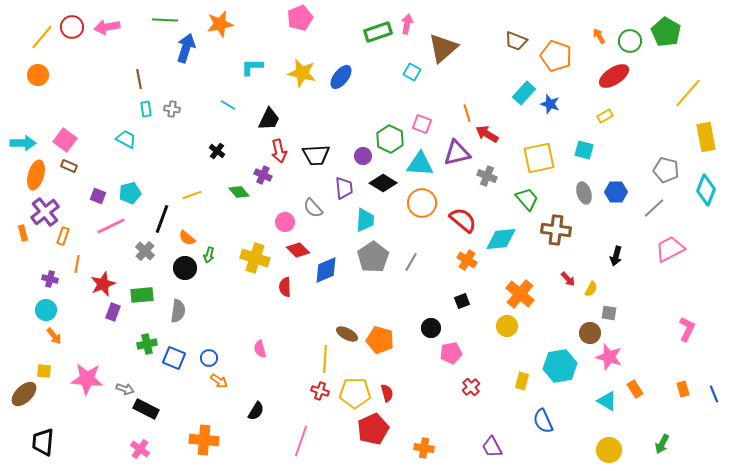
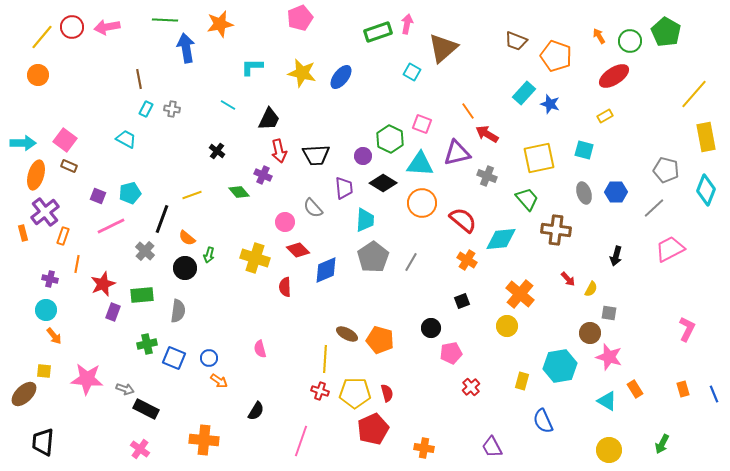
blue arrow at (186, 48): rotated 28 degrees counterclockwise
yellow line at (688, 93): moved 6 px right, 1 px down
cyan rectangle at (146, 109): rotated 35 degrees clockwise
orange line at (467, 113): moved 1 px right, 2 px up; rotated 18 degrees counterclockwise
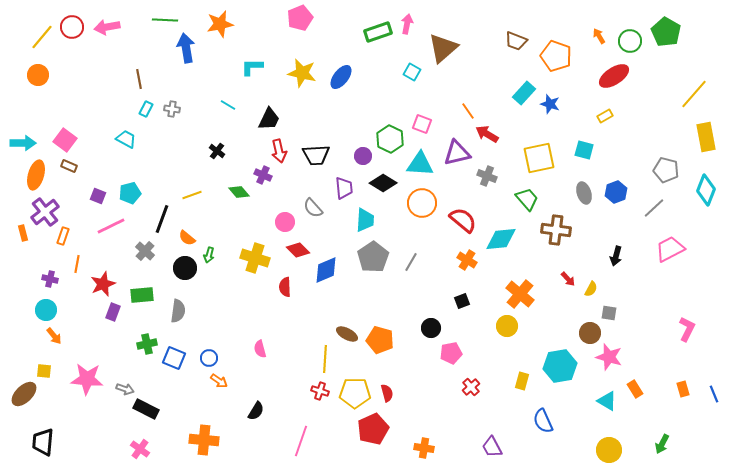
blue hexagon at (616, 192): rotated 20 degrees counterclockwise
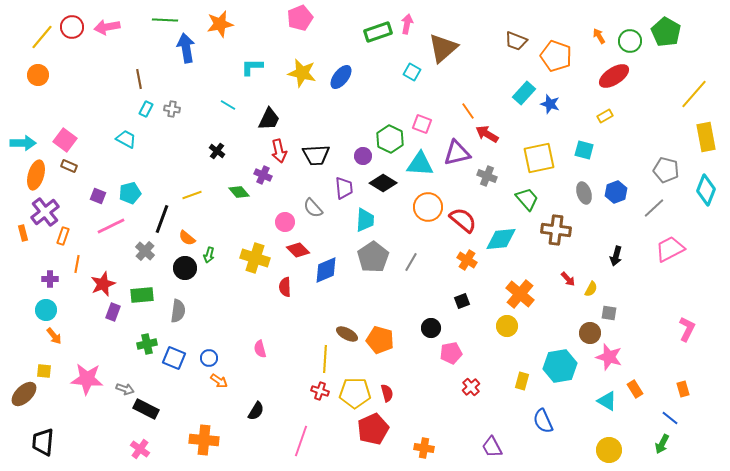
orange circle at (422, 203): moved 6 px right, 4 px down
purple cross at (50, 279): rotated 14 degrees counterclockwise
blue line at (714, 394): moved 44 px left, 24 px down; rotated 30 degrees counterclockwise
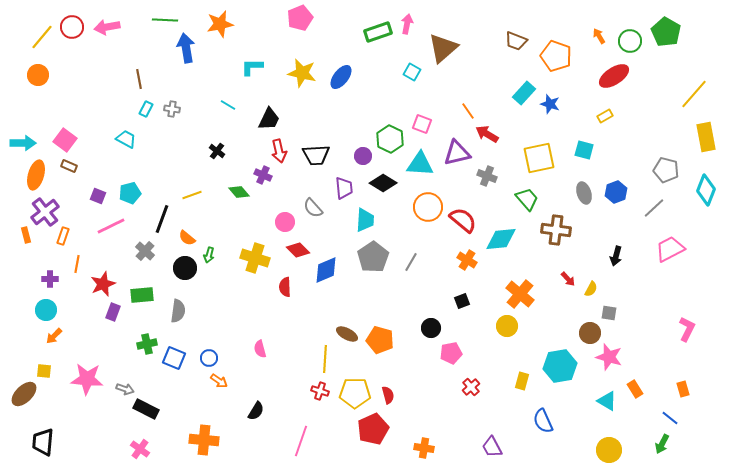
orange rectangle at (23, 233): moved 3 px right, 2 px down
orange arrow at (54, 336): rotated 84 degrees clockwise
red semicircle at (387, 393): moved 1 px right, 2 px down
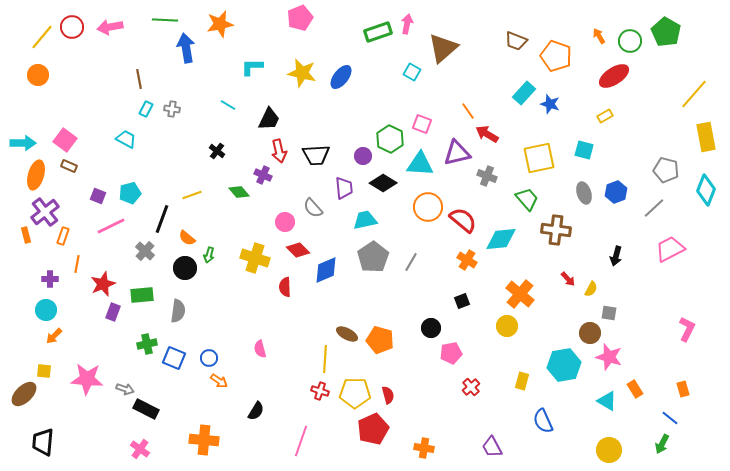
pink arrow at (107, 27): moved 3 px right
cyan trapezoid at (365, 220): rotated 105 degrees counterclockwise
cyan hexagon at (560, 366): moved 4 px right, 1 px up
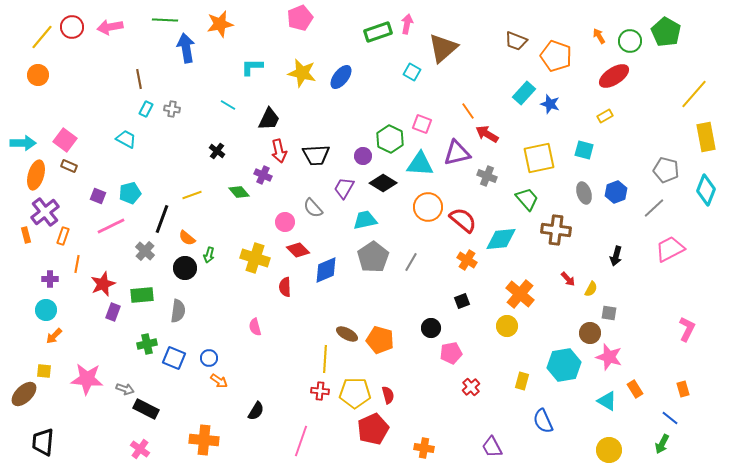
purple trapezoid at (344, 188): rotated 145 degrees counterclockwise
pink semicircle at (260, 349): moved 5 px left, 22 px up
red cross at (320, 391): rotated 12 degrees counterclockwise
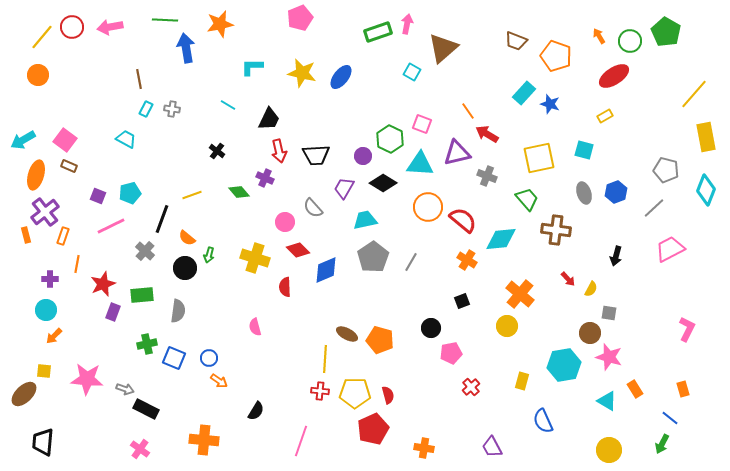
cyan arrow at (23, 143): moved 3 px up; rotated 150 degrees clockwise
purple cross at (263, 175): moved 2 px right, 3 px down
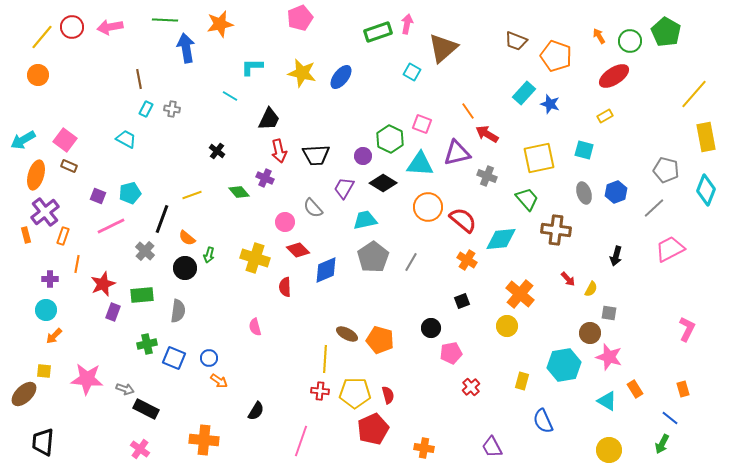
cyan line at (228, 105): moved 2 px right, 9 px up
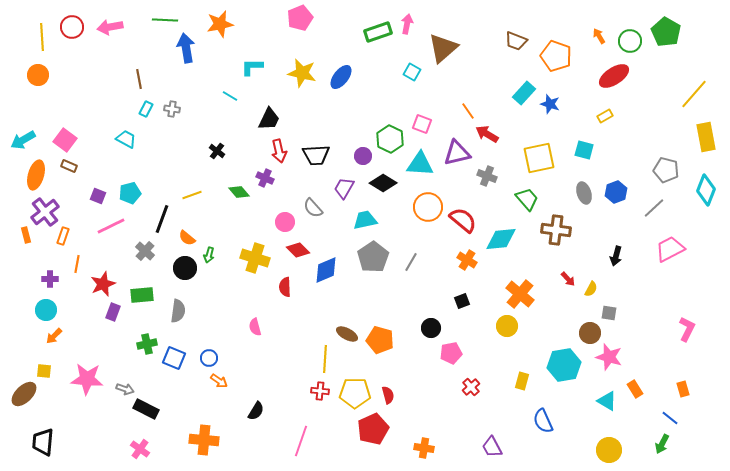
yellow line at (42, 37): rotated 44 degrees counterclockwise
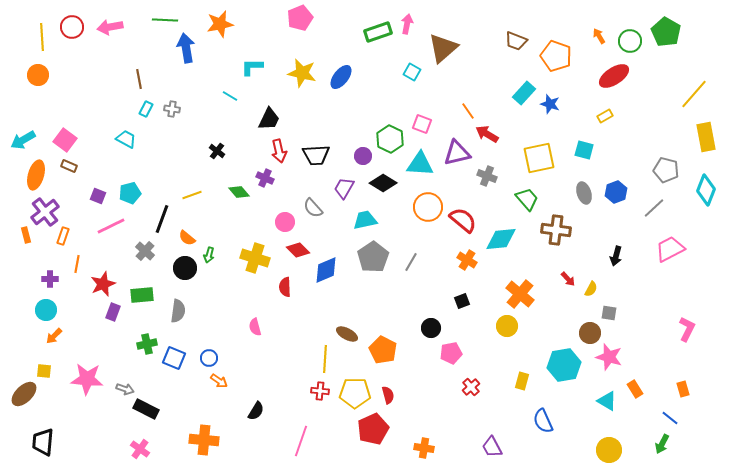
orange pentagon at (380, 340): moved 3 px right, 10 px down; rotated 12 degrees clockwise
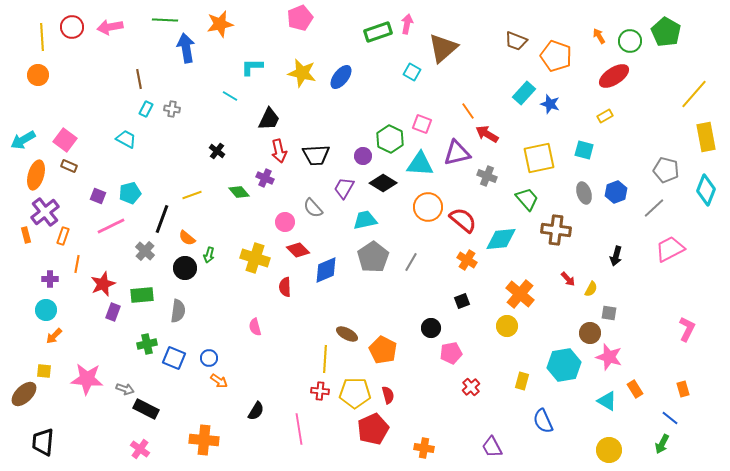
pink line at (301, 441): moved 2 px left, 12 px up; rotated 28 degrees counterclockwise
